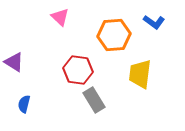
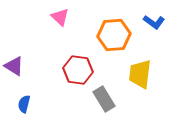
purple triangle: moved 4 px down
gray rectangle: moved 10 px right, 1 px up
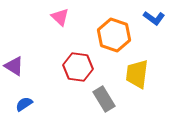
blue L-shape: moved 4 px up
orange hexagon: rotated 24 degrees clockwise
red hexagon: moved 3 px up
yellow trapezoid: moved 3 px left
blue semicircle: rotated 42 degrees clockwise
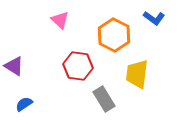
pink triangle: moved 3 px down
orange hexagon: rotated 8 degrees clockwise
red hexagon: moved 1 px up
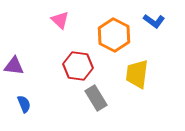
blue L-shape: moved 3 px down
purple triangle: rotated 25 degrees counterclockwise
gray rectangle: moved 8 px left, 1 px up
blue semicircle: rotated 102 degrees clockwise
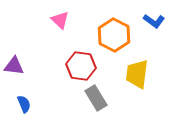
red hexagon: moved 3 px right
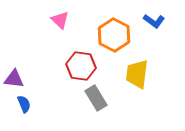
purple triangle: moved 13 px down
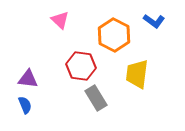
purple triangle: moved 14 px right
blue semicircle: moved 1 px right, 1 px down
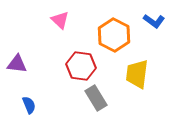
purple triangle: moved 11 px left, 15 px up
blue semicircle: moved 4 px right
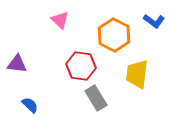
blue semicircle: moved 1 px right; rotated 24 degrees counterclockwise
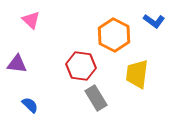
pink triangle: moved 29 px left
